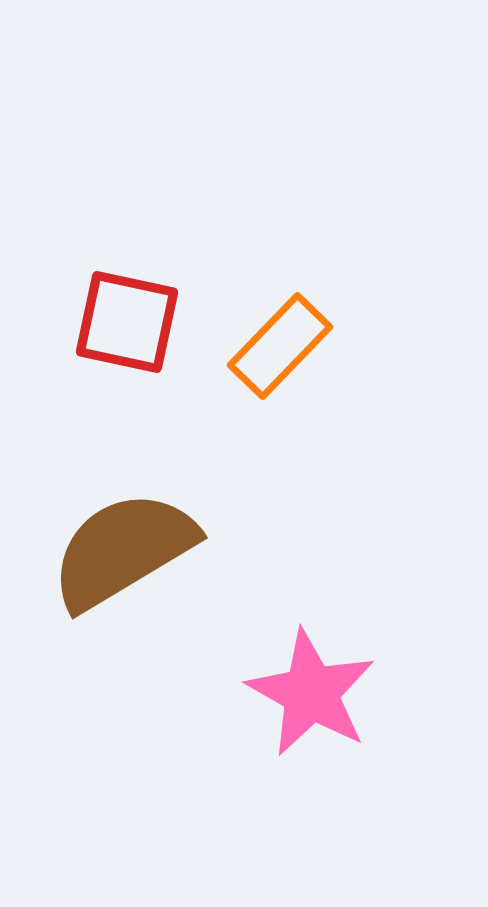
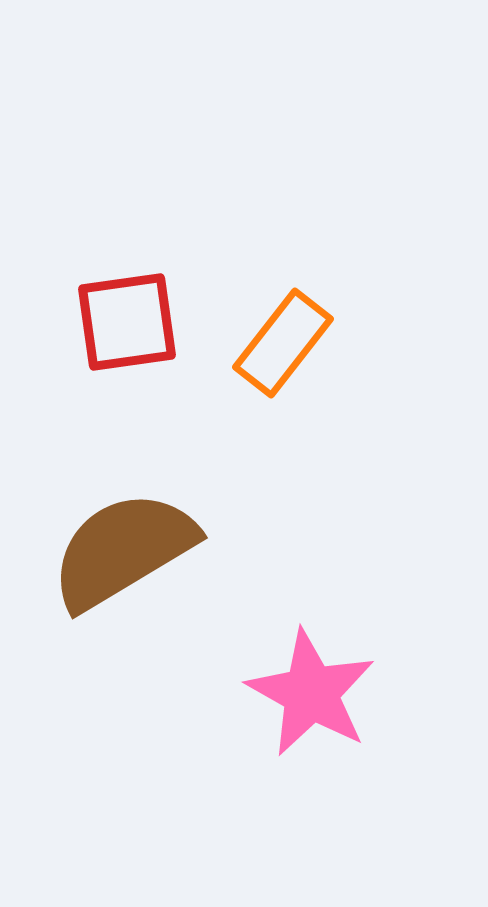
red square: rotated 20 degrees counterclockwise
orange rectangle: moved 3 px right, 3 px up; rotated 6 degrees counterclockwise
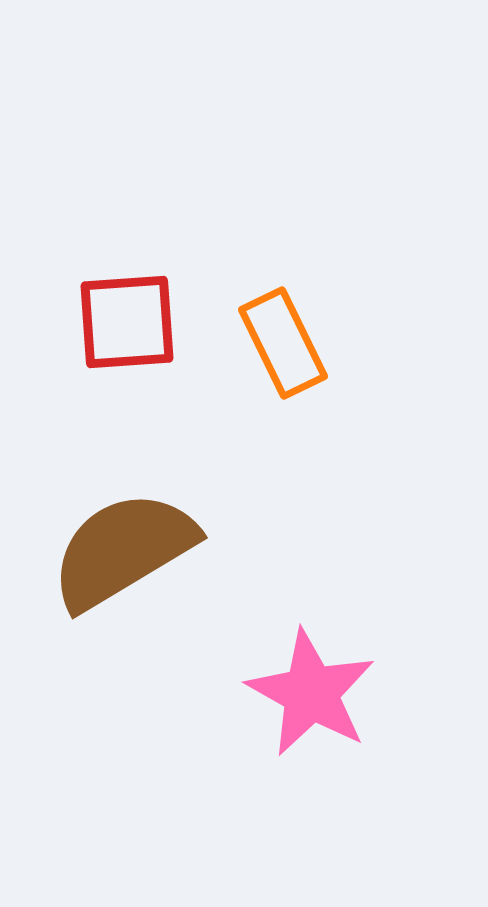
red square: rotated 4 degrees clockwise
orange rectangle: rotated 64 degrees counterclockwise
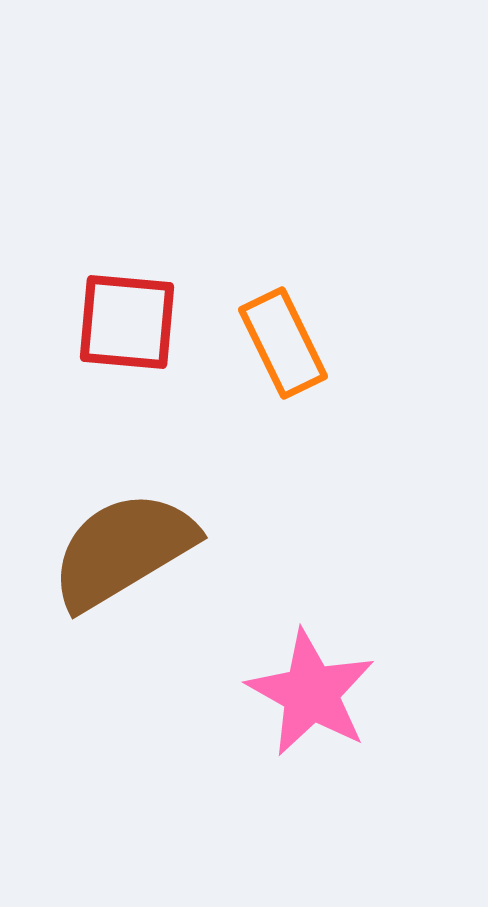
red square: rotated 9 degrees clockwise
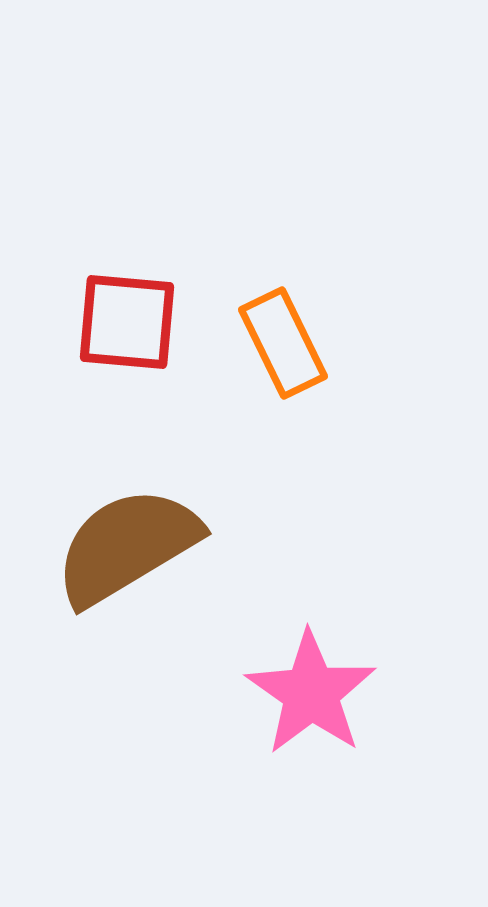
brown semicircle: moved 4 px right, 4 px up
pink star: rotated 6 degrees clockwise
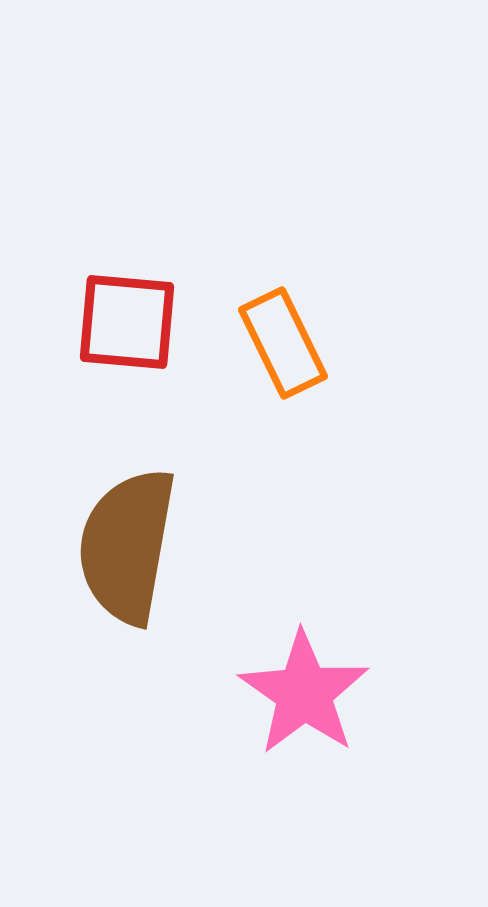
brown semicircle: rotated 49 degrees counterclockwise
pink star: moved 7 px left
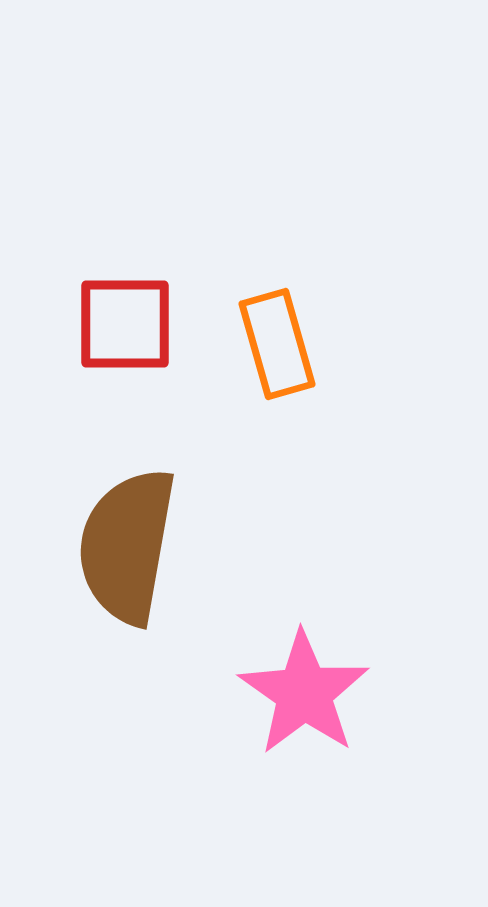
red square: moved 2 px left, 2 px down; rotated 5 degrees counterclockwise
orange rectangle: moved 6 px left, 1 px down; rotated 10 degrees clockwise
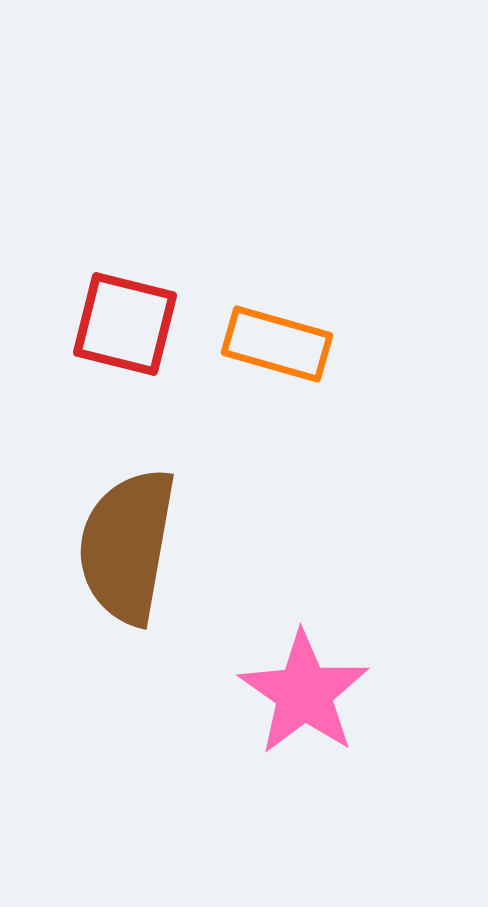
red square: rotated 14 degrees clockwise
orange rectangle: rotated 58 degrees counterclockwise
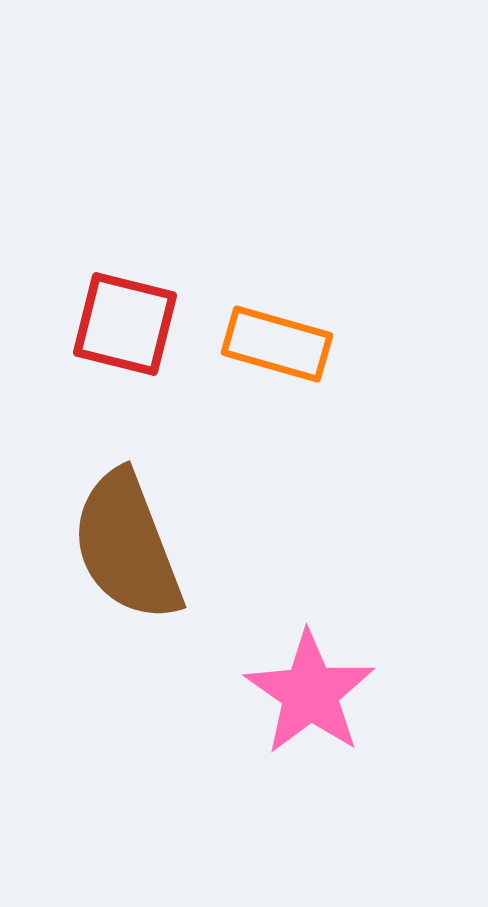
brown semicircle: rotated 31 degrees counterclockwise
pink star: moved 6 px right
